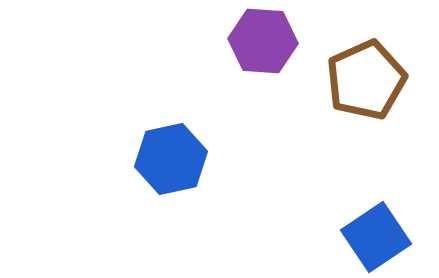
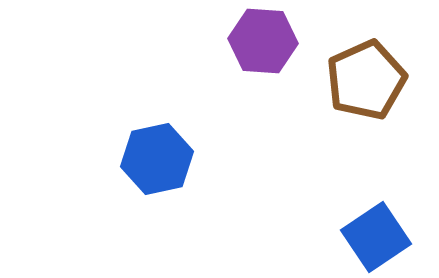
blue hexagon: moved 14 px left
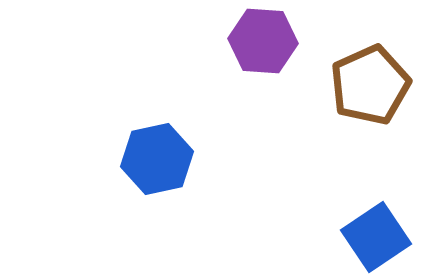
brown pentagon: moved 4 px right, 5 px down
